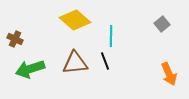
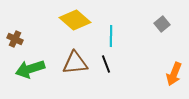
black line: moved 1 px right, 3 px down
orange arrow: moved 5 px right; rotated 45 degrees clockwise
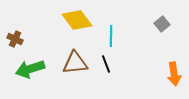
yellow diamond: moved 2 px right; rotated 12 degrees clockwise
orange arrow: rotated 30 degrees counterclockwise
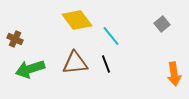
cyan line: rotated 40 degrees counterclockwise
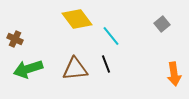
yellow diamond: moved 1 px up
brown triangle: moved 6 px down
green arrow: moved 2 px left
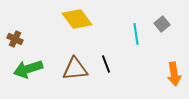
cyan line: moved 25 px right, 2 px up; rotated 30 degrees clockwise
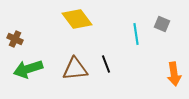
gray square: rotated 28 degrees counterclockwise
